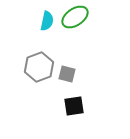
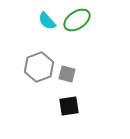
green ellipse: moved 2 px right, 3 px down
cyan semicircle: rotated 126 degrees clockwise
black square: moved 5 px left
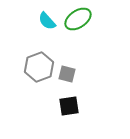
green ellipse: moved 1 px right, 1 px up
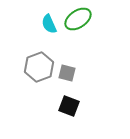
cyan semicircle: moved 2 px right, 3 px down; rotated 18 degrees clockwise
gray square: moved 1 px up
black square: rotated 30 degrees clockwise
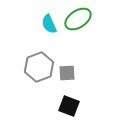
gray square: rotated 18 degrees counterclockwise
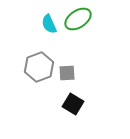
black square: moved 4 px right, 2 px up; rotated 10 degrees clockwise
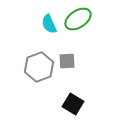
gray square: moved 12 px up
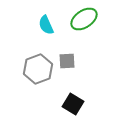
green ellipse: moved 6 px right
cyan semicircle: moved 3 px left, 1 px down
gray hexagon: moved 1 px left, 2 px down
